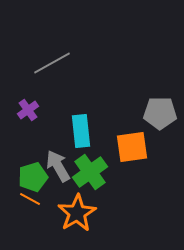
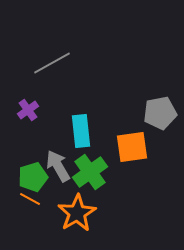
gray pentagon: rotated 12 degrees counterclockwise
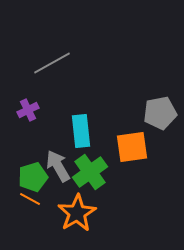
purple cross: rotated 10 degrees clockwise
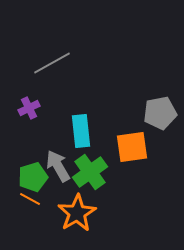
purple cross: moved 1 px right, 2 px up
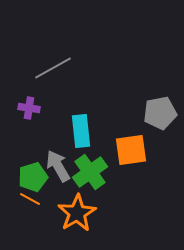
gray line: moved 1 px right, 5 px down
purple cross: rotated 35 degrees clockwise
orange square: moved 1 px left, 3 px down
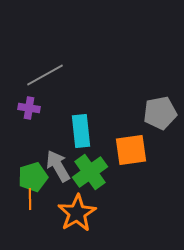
gray line: moved 8 px left, 7 px down
orange line: rotated 60 degrees clockwise
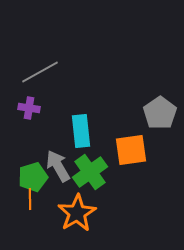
gray line: moved 5 px left, 3 px up
gray pentagon: rotated 24 degrees counterclockwise
